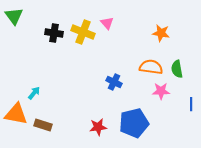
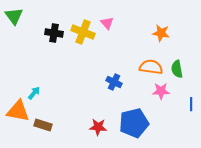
orange triangle: moved 2 px right, 3 px up
red star: rotated 12 degrees clockwise
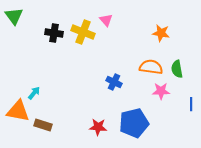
pink triangle: moved 1 px left, 3 px up
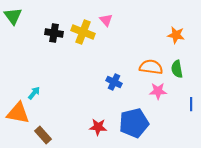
green triangle: moved 1 px left
orange star: moved 15 px right, 2 px down
pink star: moved 3 px left
orange triangle: moved 2 px down
brown rectangle: moved 10 px down; rotated 30 degrees clockwise
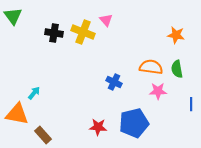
orange triangle: moved 1 px left, 1 px down
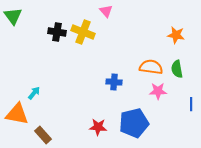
pink triangle: moved 9 px up
black cross: moved 3 px right, 1 px up
blue cross: rotated 21 degrees counterclockwise
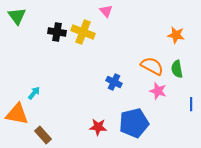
green triangle: moved 4 px right
orange semicircle: moved 1 px right, 1 px up; rotated 20 degrees clockwise
blue cross: rotated 21 degrees clockwise
pink star: rotated 18 degrees clockwise
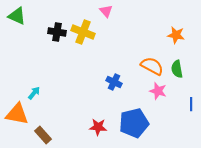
green triangle: rotated 30 degrees counterclockwise
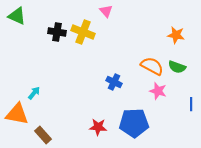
green semicircle: moved 2 px up; rotated 60 degrees counterclockwise
blue pentagon: rotated 12 degrees clockwise
